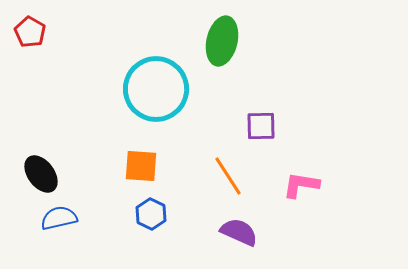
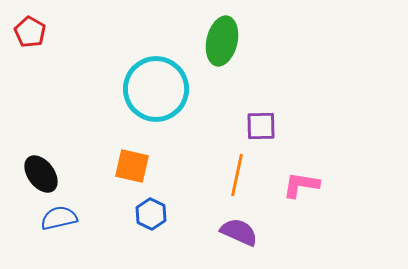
orange square: moved 9 px left; rotated 9 degrees clockwise
orange line: moved 9 px right, 1 px up; rotated 45 degrees clockwise
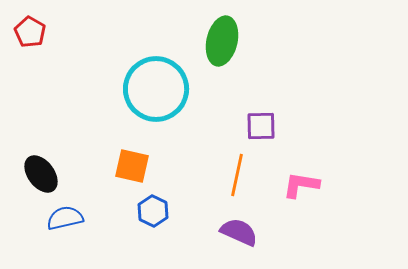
blue hexagon: moved 2 px right, 3 px up
blue semicircle: moved 6 px right
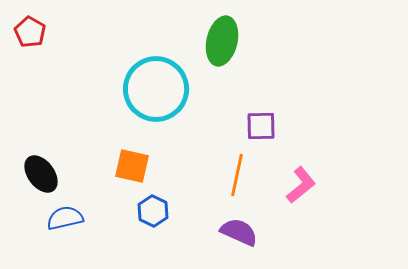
pink L-shape: rotated 132 degrees clockwise
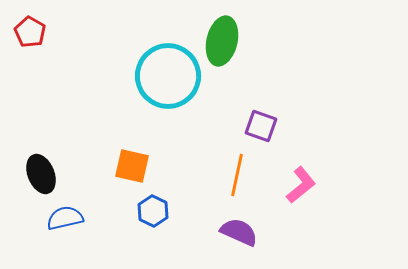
cyan circle: moved 12 px right, 13 px up
purple square: rotated 20 degrees clockwise
black ellipse: rotated 15 degrees clockwise
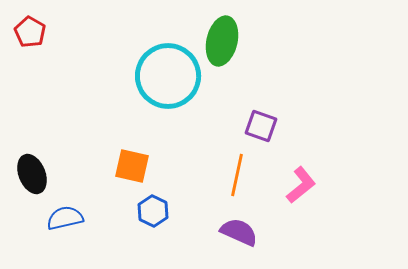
black ellipse: moved 9 px left
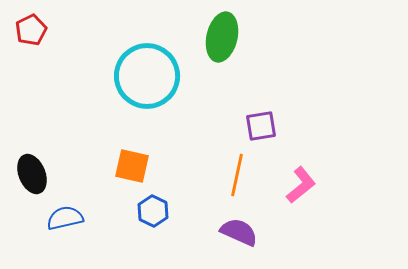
red pentagon: moved 1 px right, 2 px up; rotated 16 degrees clockwise
green ellipse: moved 4 px up
cyan circle: moved 21 px left
purple square: rotated 28 degrees counterclockwise
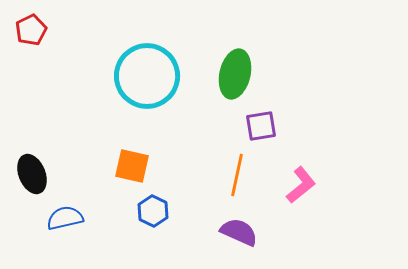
green ellipse: moved 13 px right, 37 px down
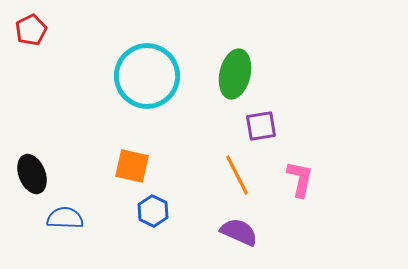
orange line: rotated 39 degrees counterclockwise
pink L-shape: moved 1 px left, 6 px up; rotated 39 degrees counterclockwise
blue semicircle: rotated 15 degrees clockwise
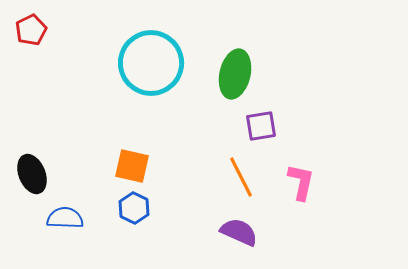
cyan circle: moved 4 px right, 13 px up
orange line: moved 4 px right, 2 px down
pink L-shape: moved 1 px right, 3 px down
blue hexagon: moved 19 px left, 3 px up
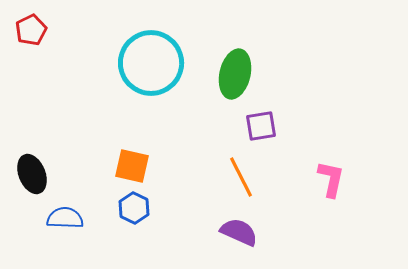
pink L-shape: moved 30 px right, 3 px up
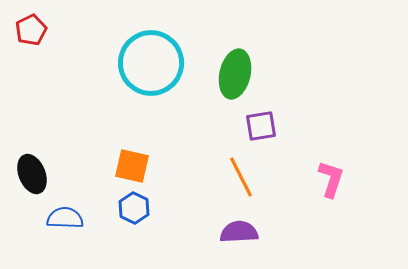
pink L-shape: rotated 6 degrees clockwise
purple semicircle: rotated 27 degrees counterclockwise
